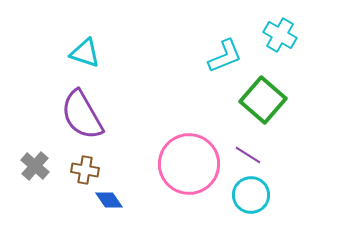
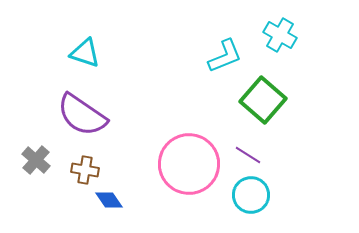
purple semicircle: rotated 26 degrees counterclockwise
gray cross: moved 1 px right, 6 px up
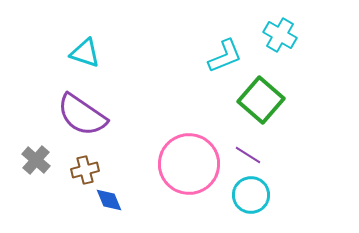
green square: moved 2 px left
brown cross: rotated 24 degrees counterclockwise
blue diamond: rotated 12 degrees clockwise
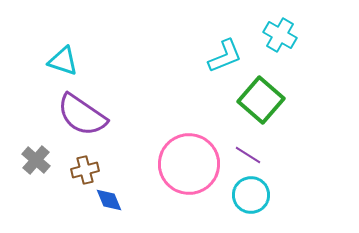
cyan triangle: moved 22 px left, 8 px down
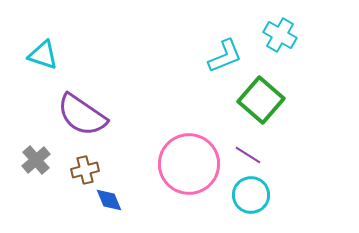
cyan triangle: moved 20 px left, 6 px up
gray cross: rotated 8 degrees clockwise
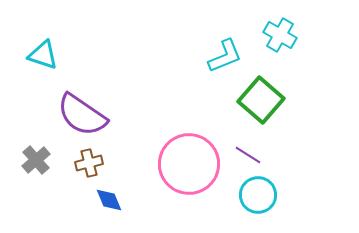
brown cross: moved 4 px right, 7 px up
cyan circle: moved 7 px right
